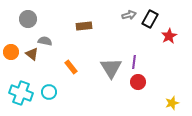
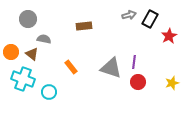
gray semicircle: moved 1 px left, 2 px up
gray triangle: rotated 40 degrees counterclockwise
cyan cross: moved 2 px right, 14 px up
yellow star: moved 20 px up
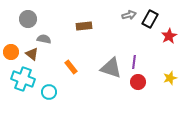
yellow star: moved 2 px left, 5 px up
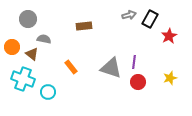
orange circle: moved 1 px right, 5 px up
cyan circle: moved 1 px left
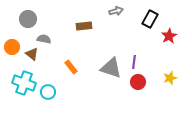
gray arrow: moved 13 px left, 4 px up
cyan cross: moved 1 px right, 4 px down
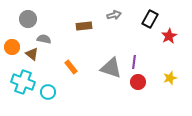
gray arrow: moved 2 px left, 4 px down
cyan cross: moved 1 px left, 1 px up
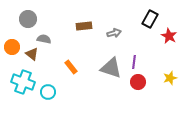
gray arrow: moved 18 px down
red star: rotated 14 degrees counterclockwise
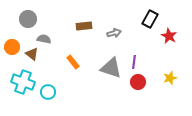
orange rectangle: moved 2 px right, 5 px up
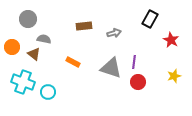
red star: moved 2 px right, 4 px down
brown triangle: moved 2 px right
orange rectangle: rotated 24 degrees counterclockwise
yellow star: moved 4 px right, 2 px up
